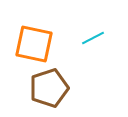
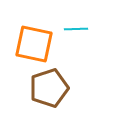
cyan line: moved 17 px left, 9 px up; rotated 25 degrees clockwise
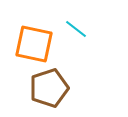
cyan line: rotated 40 degrees clockwise
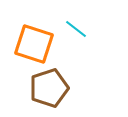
orange square: rotated 6 degrees clockwise
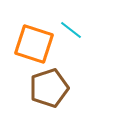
cyan line: moved 5 px left, 1 px down
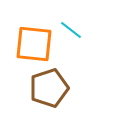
orange square: rotated 12 degrees counterclockwise
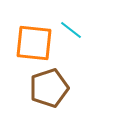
orange square: moved 1 px up
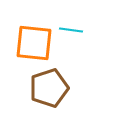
cyan line: rotated 30 degrees counterclockwise
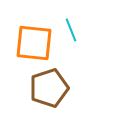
cyan line: rotated 60 degrees clockwise
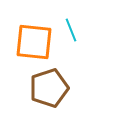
orange square: moved 1 px up
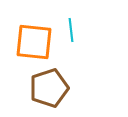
cyan line: rotated 15 degrees clockwise
